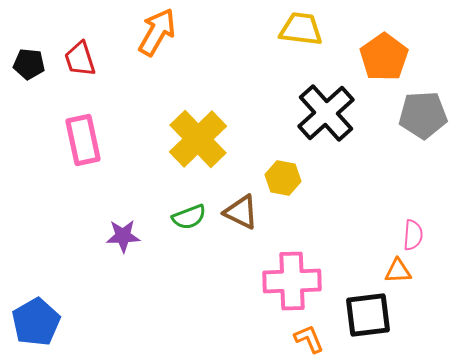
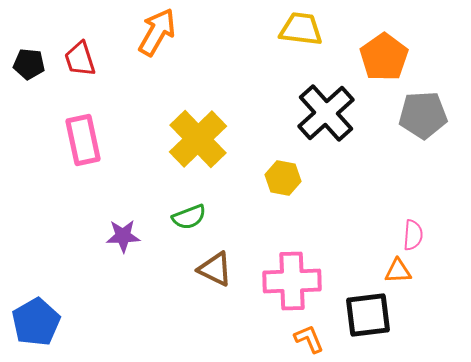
brown triangle: moved 26 px left, 57 px down
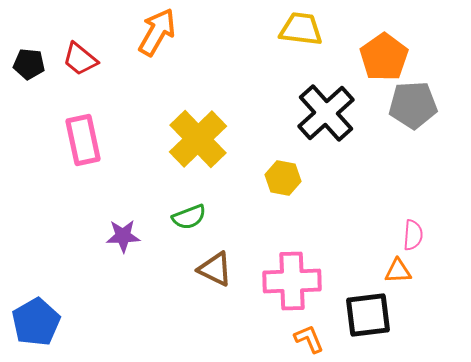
red trapezoid: rotated 33 degrees counterclockwise
gray pentagon: moved 10 px left, 10 px up
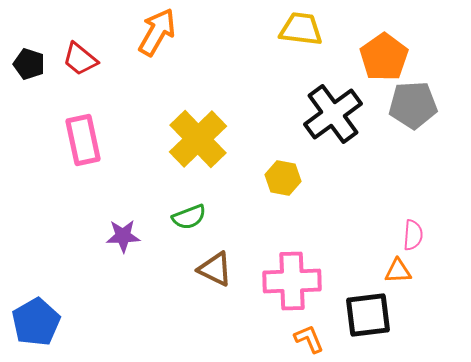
black pentagon: rotated 12 degrees clockwise
black cross: moved 7 px right, 1 px down; rotated 6 degrees clockwise
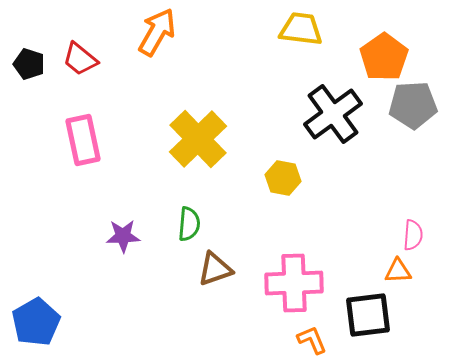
green semicircle: moved 7 px down; rotated 64 degrees counterclockwise
brown triangle: rotated 45 degrees counterclockwise
pink cross: moved 2 px right, 2 px down
orange L-shape: moved 3 px right, 1 px down
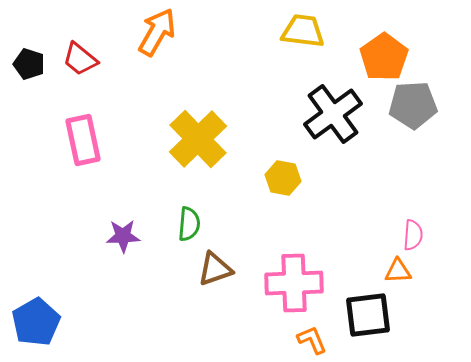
yellow trapezoid: moved 2 px right, 2 px down
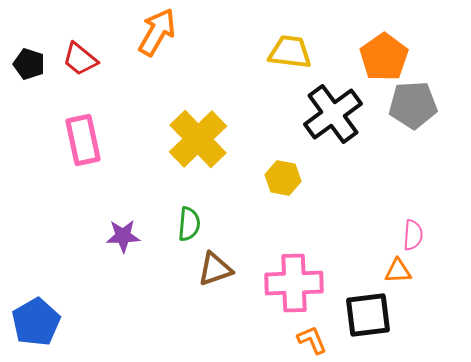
yellow trapezoid: moved 13 px left, 21 px down
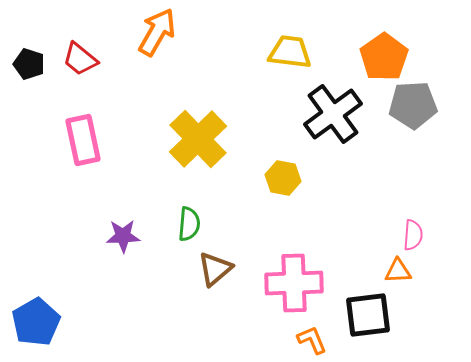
brown triangle: rotated 21 degrees counterclockwise
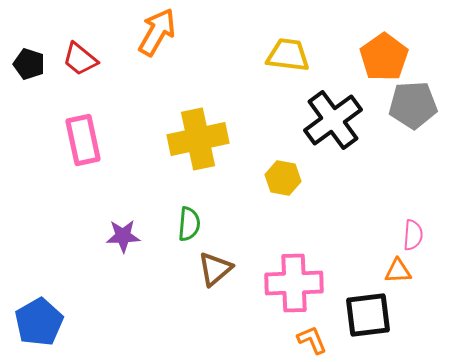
yellow trapezoid: moved 2 px left, 3 px down
black cross: moved 6 px down
yellow cross: rotated 32 degrees clockwise
blue pentagon: moved 3 px right
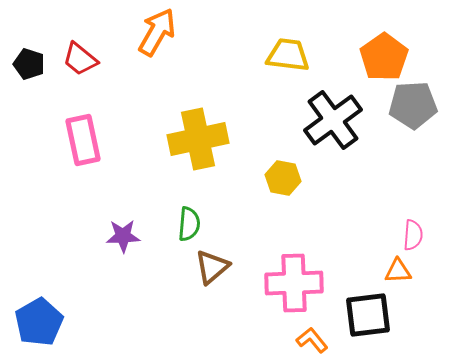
brown triangle: moved 3 px left, 2 px up
orange L-shape: rotated 16 degrees counterclockwise
